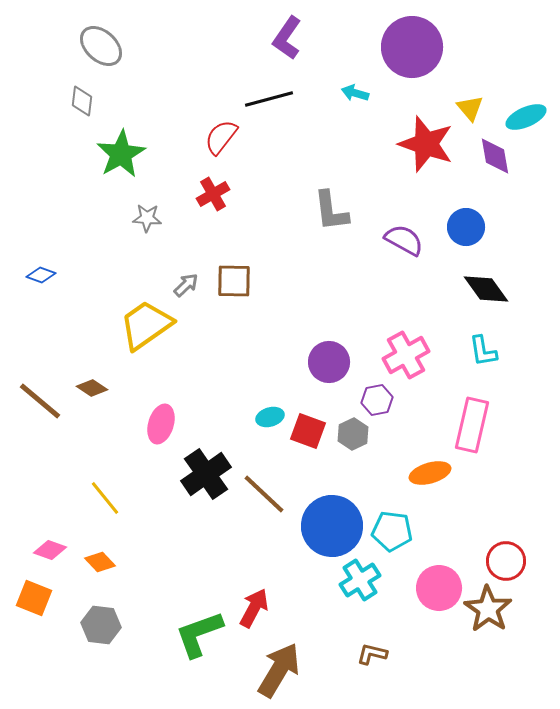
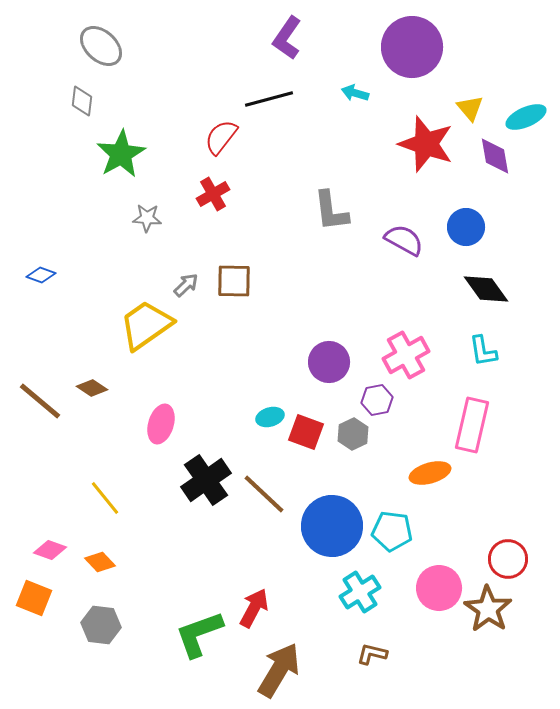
red square at (308, 431): moved 2 px left, 1 px down
black cross at (206, 474): moved 6 px down
red circle at (506, 561): moved 2 px right, 2 px up
cyan cross at (360, 580): moved 12 px down
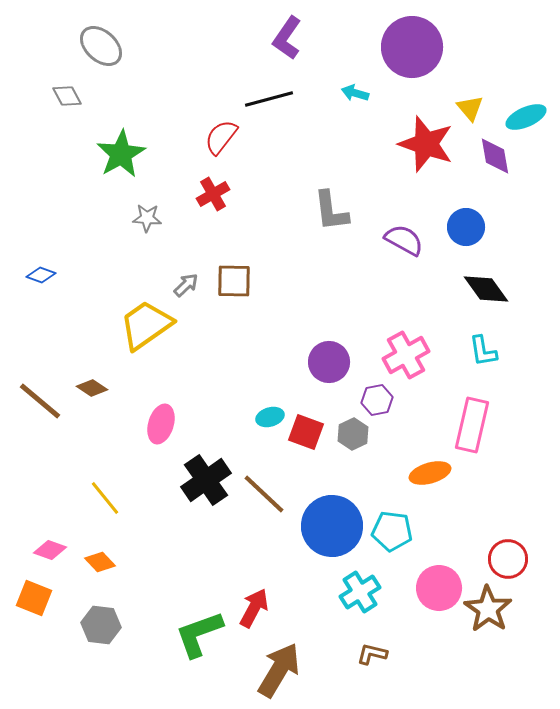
gray diamond at (82, 101): moved 15 px left, 5 px up; rotated 36 degrees counterclockwise
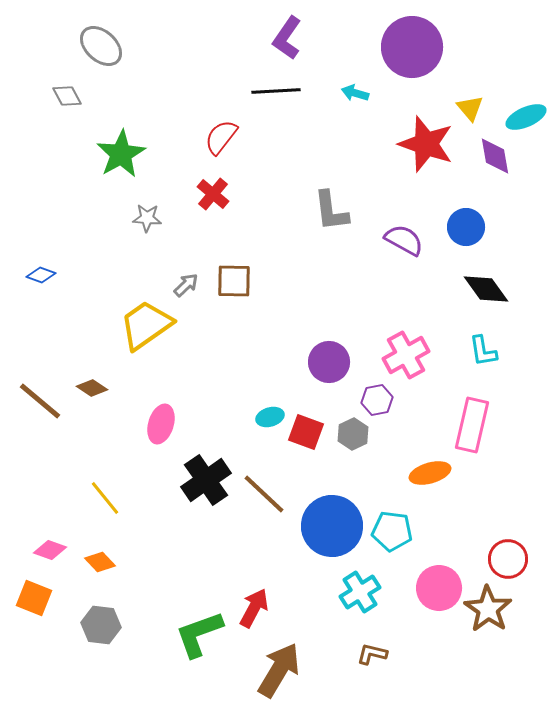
black line at (269, 99): moved 7 px right, 8 px up; rotated 12 degrees clockwise
red cross at (213, 194): rotated 20 degrees counterclockwise
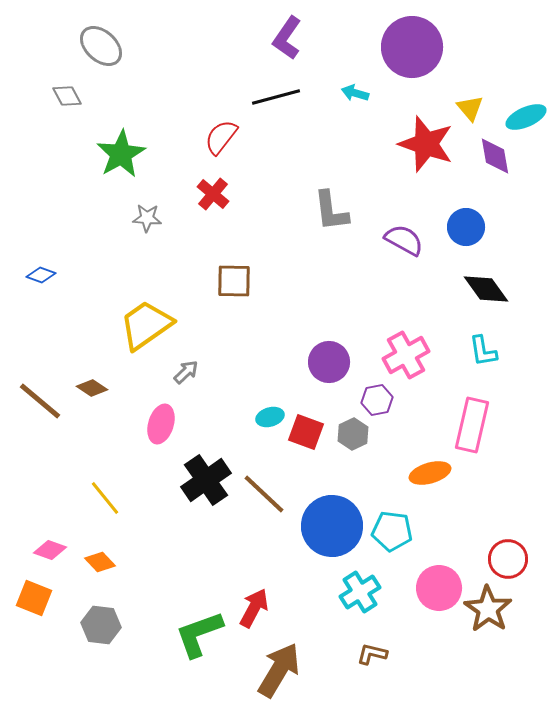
black line at (276, 91): moved 6 px down; rotated 12 degrees counterclockwise
gray arrow at (186, 285): moved 87 px down
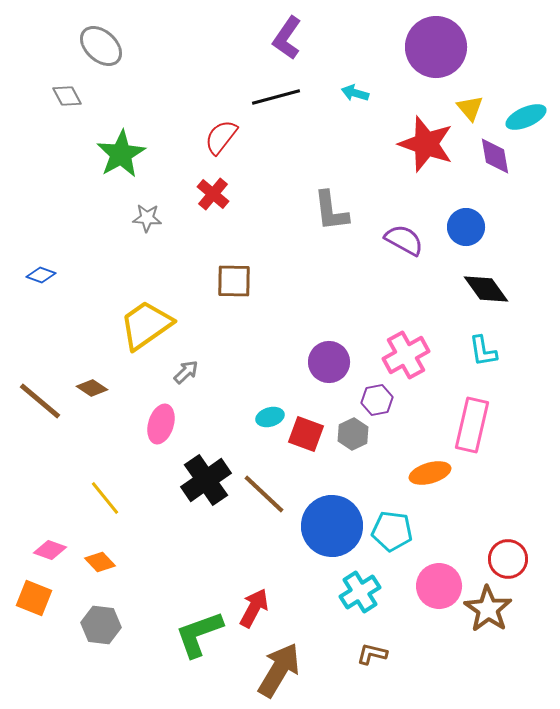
purple circle at (412, 47): moved 24 px right
red square at (306, 432): moved 2 px down
pink circle at (439, 588): moved 2 px up
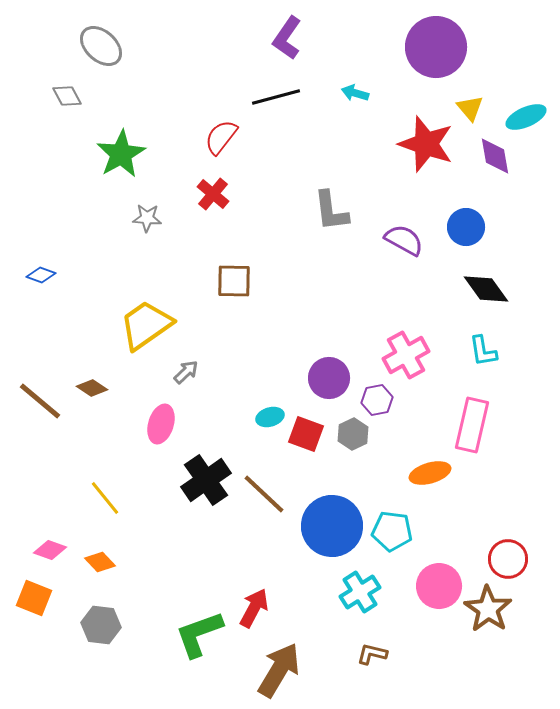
purple circle at (329, 362): moved 16 px down
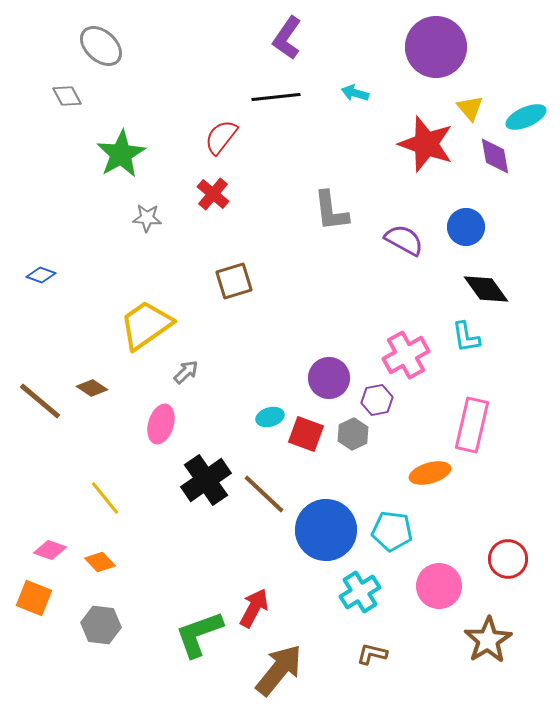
black line at (276, 97): rotated 9 degrees clockwise
brown square at (234, 281): rotated 18 degrees counterclockwise
cyan L-shape at (483, 351): moved 17 px left, 14 px up
blue circle at (332, 526): moved 6 px left, 4 px down
brown star at (488, 609): moved 31 px down; rotated 6 degrees clockwise
brown arrow at (279, 670): rotated 8 degrees clockwise
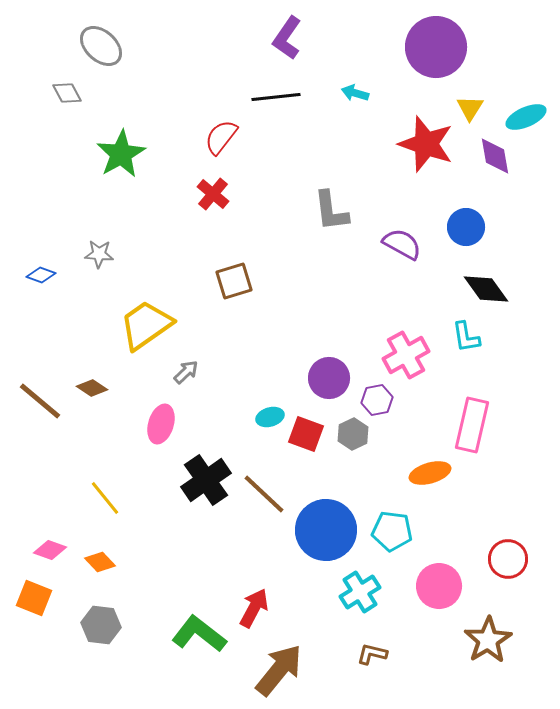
gray diamond at (67, 96): moved 3 px up
yellow triangle at (470, 108): rotated 12 degrees clockwise
gray star at (147, 218): moved 48 px left, 36 px down
purple semicircle at (404, 240): moved 2 px left, 4 px down
green L-shape at (199, 634): rotated 58 degrees clockwise
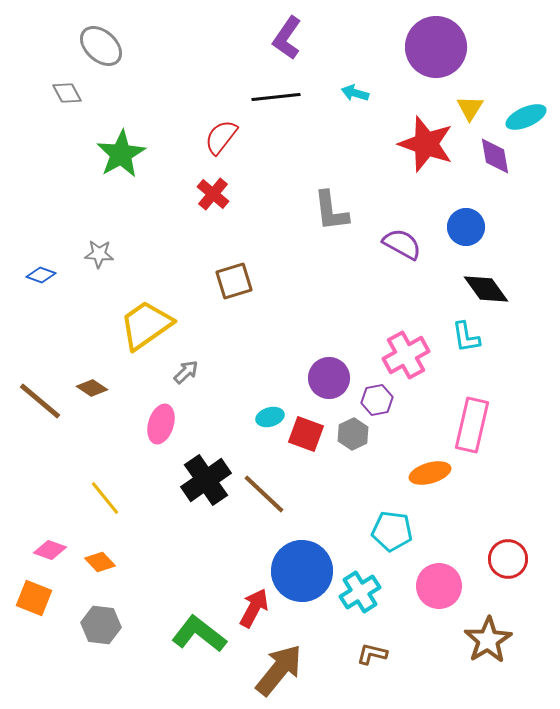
blue circle at (326, 530): moved 24 px left, 41 px down
